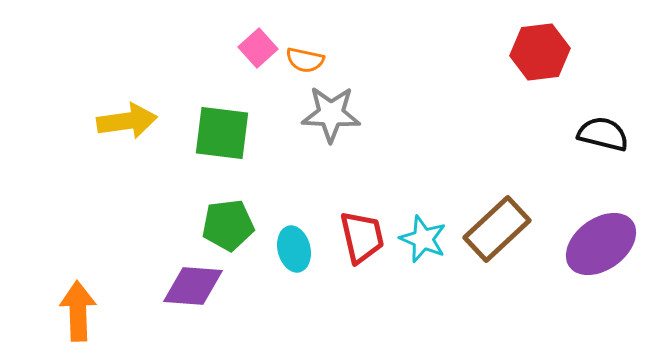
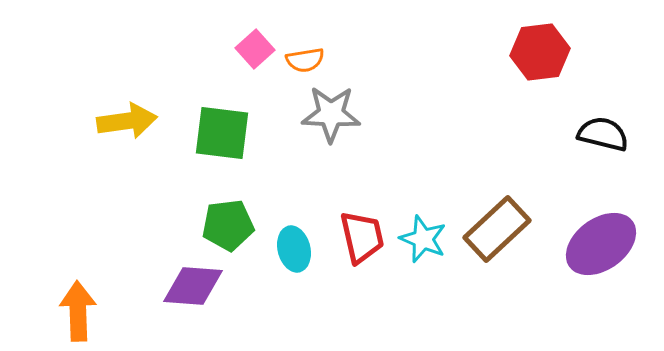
pink square: moved 3 px left, 1 px down
orange semicircle: rotated 21 degrees counterclockwise
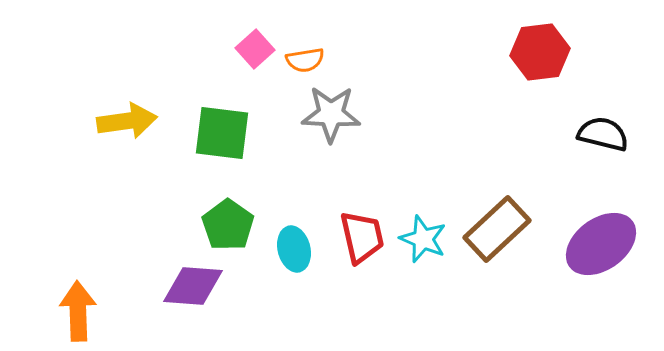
green pentagon: rotated 30 degrees counterclockwise
